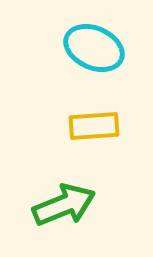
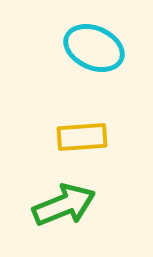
yellow rectangle: moved 12 px left, 11 px down
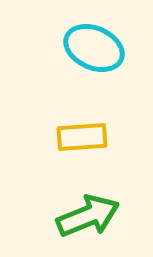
green arrow: moved 24 px right, 11 px down
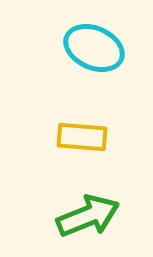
yellow rectangle: rotated 9 degrees clockwise
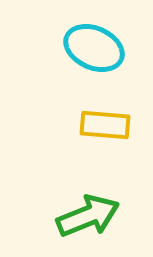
yellow rectangle: moved 23 px right, 12 px up
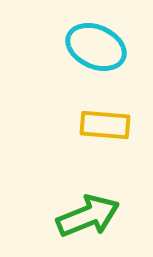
cyan ellipse: moved 2 px right, 1 px up
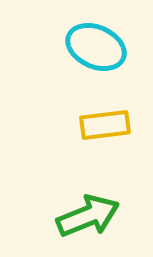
yellow rectangle: rotated 12 degrees counterclockwise
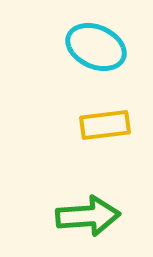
green arrow: rotated 18 degrees clockwise
